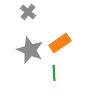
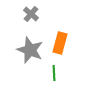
gray cross: moved 3 px right, 2 px down
orange rectangle: rotated 40 degrees counterclockwise
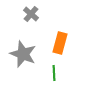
gray star: moved 7 px left, 4 px down
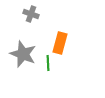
gray cross: rotated 21 degrees counterclockwise
green line: moved 6 px left, 10 px up
